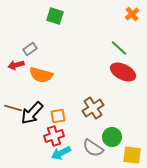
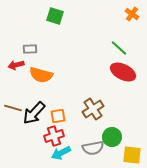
orange cross: rotated 16 degrees counterclockwise
gray rectangle: rotated 32 degrees clockwise
brown cross: moved 1 px down
black arrow: moved 2 px right
gray semicircle: rotated 45 degrees counterclockwise
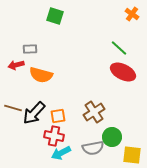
brown cross: moved 1 px right, 3 px down
red cross: rotated 30 degrees clockwise
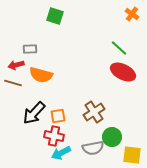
brown line: moved 25 px up
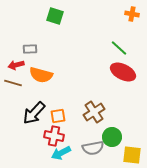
orange cross: rotated 24 degrees counterclockwise
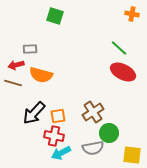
brown cross: moved 1 px left
green circle: moved 3 px left, 4 px up
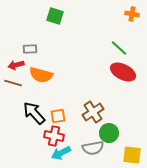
black arrow: rotated 95 degrees clockwise
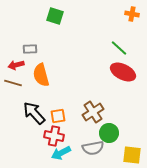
orange semicircle: rotated 60 degrees clockwise
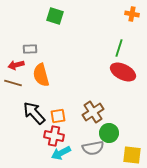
green line: rotated 66 degrees clockwise
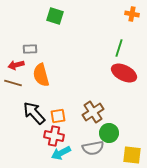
red ellipse: moved 1 px right, 1 px down
